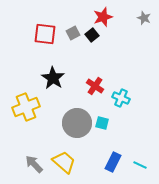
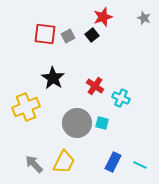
gray square: moved 5 px left, 3 px down
yellow trapezoid: rotated 75 degrees clockwise
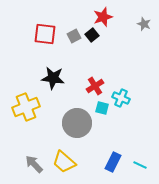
gray star: moved 6 px down
gray square: moved 6 px right
black star: rotated 25 degrees counterclockwise
red cross: rotated 24 degrees clockwise
cyan square: moved 15 px up
yellow trapezoid: rotated 105 degrees clockwise
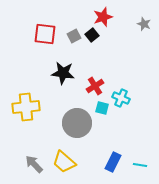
black star: moved 10 px right, 5 px up
yellow cross: rotated 16 degrees clockwise
cyan line: rotated 16 degrees counterclockwise
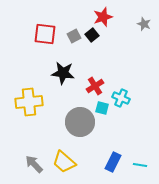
yellow cross: moved 3 px right, 5 px up
gray circle: moved 3 px right, 1 px up
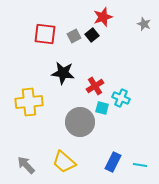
gray arrow: moved 8 px left, 1 px down
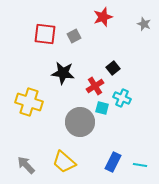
black square: moved 21 px right, 33 px down
cyan cross: moved 1 px right
yellow cross: rotated 24 degrees clockwise
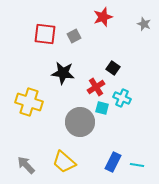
black square: rotated 16 degrees counterclockwise
red cross: moved 1 px right, 1 px down
cyan line: moved 3 px left
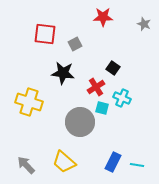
red star: rotated 18 degrees clockwise
gray square: moved 1 px right, 8 px down
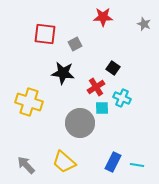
cyan square: rotated 16 degrees counterclockwise
gray circle: moved 1 px down
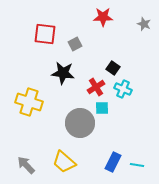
cyan cross: moved 1 px right, 9 px up
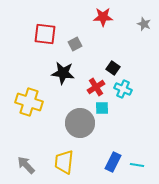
yellow trapezoid: rotated 55 degrees clockwise
